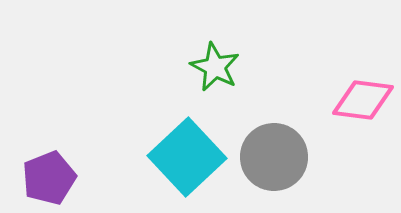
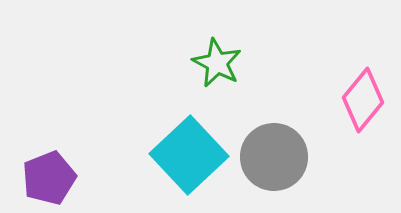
green star: moved 2 px right, 4 px up
pink diamond: rotated 58 degrees counterclockwise
cyan square: moved 2 px right, 2 px up
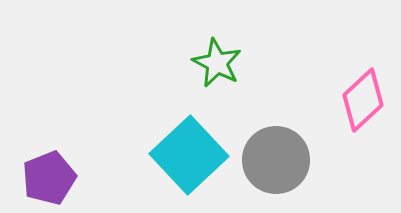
pink diamond: rotated 8 degrees clockwise
gray circle: moved 2 px right, 3 px down
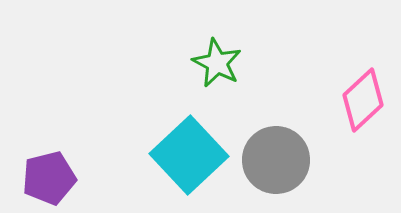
purple pentagon: rotated 8 degrees clockwise
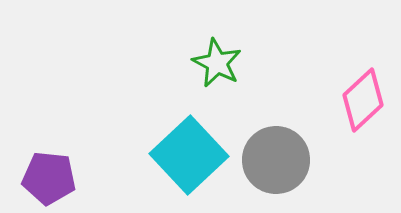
purple pentagon: rotated 20 degrees clockwise
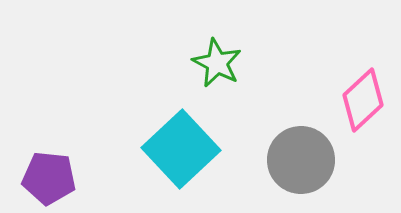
cyan square: moved 8 px left, 6 px up
gray circle: moved 25 px right
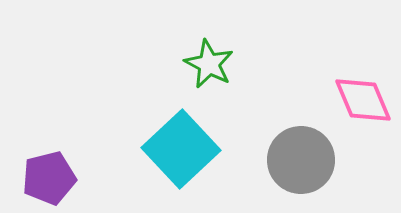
green star: moved 8 px left, 1 px down
pink diamond: rotated 70 degrees counterclockwise
purple pentagon: rotated 20 degrees counterclockwise
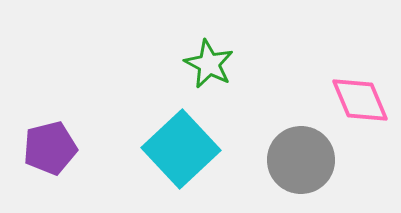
pink diamond: moved 3 px left
purple pentagon: moved 1 px right, 30 px up
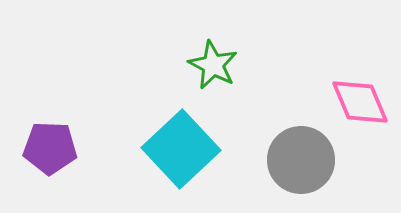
green star: moved 4 px right, 1 px down
pink diamond: moved 2 px down
purple pentagon: rotated 16 degrees clockwise
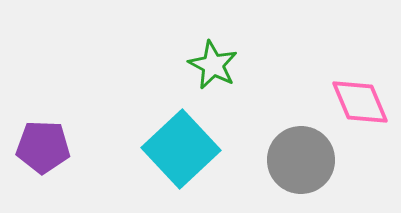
purple pentagon: moved 7 px left, 1 px up
